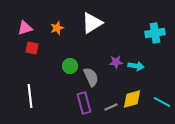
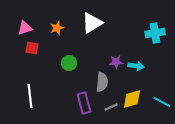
green circle: moved 1 px left, 3 px up
gray semicircle: moved 11 px right, 5 px down; rotated 30 degrees clockwise
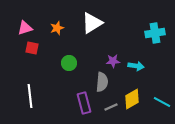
purple star: moved 3 px left, 1 px up
yellow diamond: rotated 15 degrees counterclockwise
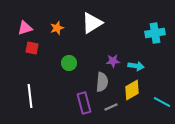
yellow diamond: moved 9 px up
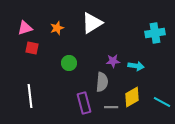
yellow diamond: moved 7 px down
gray line: rotated 24 degrees clockwise
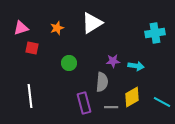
pink triangle: moved 4 px left
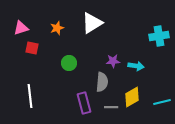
cyan cross: moved 4 px right, 3 px down
cyan line: rotated 42 degrees counterclockwise
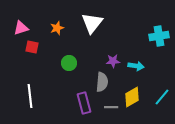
white triangle: rotated 20 degrees counterclockwise
red square: moved 1 px up
cyan line: moved 5 px up; rotated 36 degrees counterclockwise
